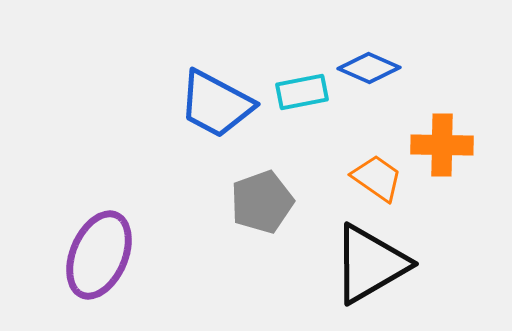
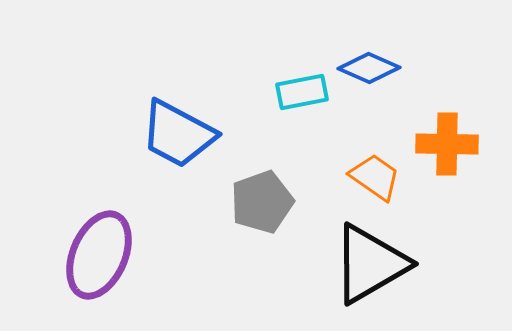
blue trapezoid: moved 38 px left, 30 px down
orange cross: moved 5 px right, 1 px up
orange trapezoid: moved 2 px left, 1 px up
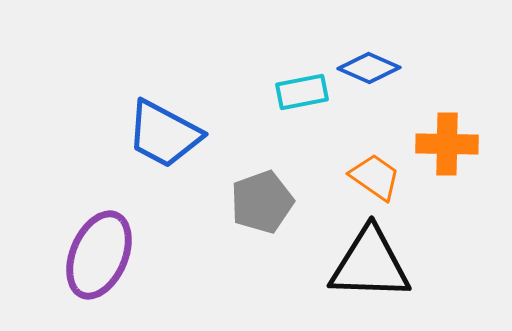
blue trapezoid: moved 14 px left
black triangle: rotated 32 degrees clockwise
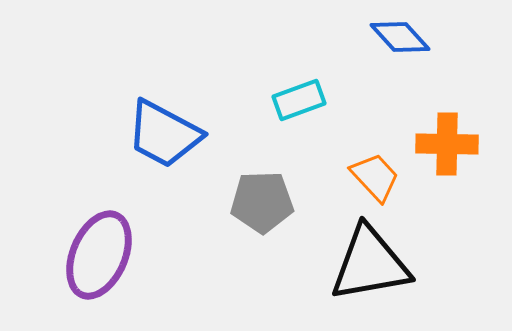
blue diamond: moved 31 px right, 31 px up; rotated 24 degrees clockwise
cyan rectangle: moved 3 px left, 8 px down; rotated 9 degrees counterclockwise
orange trapezoid: rotated 12 degrees clockwise
gray pentagon: rotated 18 degrees clockwise
black triangle: rotated 12 degrees counterclockwise
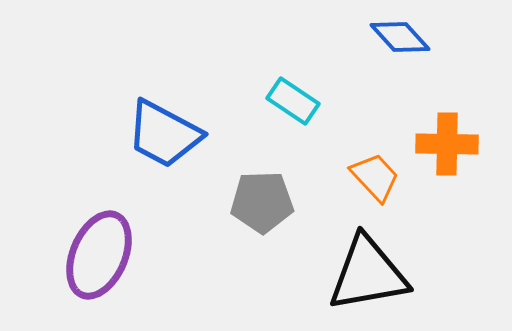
cyan rectangle: moved 6 px left, 1 px down; rotated 54 degrees clockwise
black triangle: moved 2 px left, 10 px down
